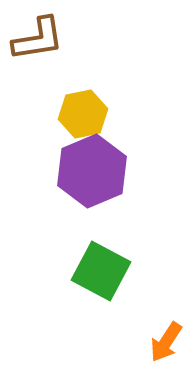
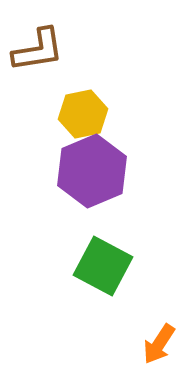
brown L-shape: moved 11 px down
green square: moved 2 px right, 5 px up
orange arrow: moved 7 px left, 2 px down
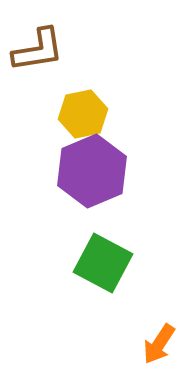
green square: moved 3 px up
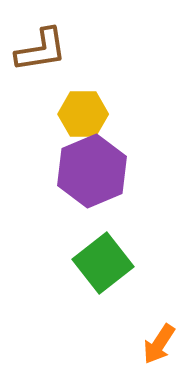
brown L-shape: moved 3 px right
yellow hexagon: rotated 12 degrees clockwise
green square: rotated 24 degrees clockwise
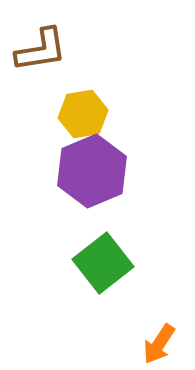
yellow hexagon: rotated 9 degrees counterclockwise
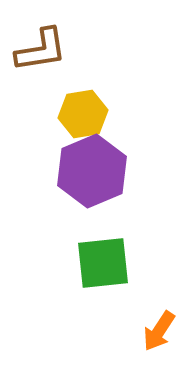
green square: rotated 32 degrees clockwise
orange arrow: moved 13 px up
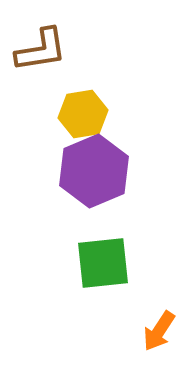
purple hexagon: moved 2 px right
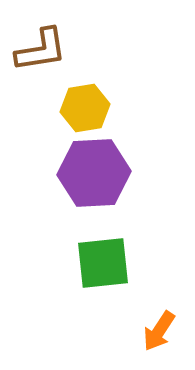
yellow hexagon: moved 2 px right, 6 px up
purple hexagon: moved 2 px down; rotated 20 degrees clockwise
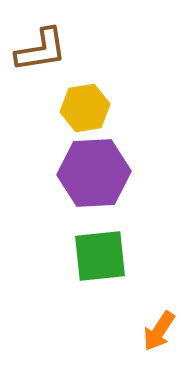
green square: moved 3 px left, 7 px up
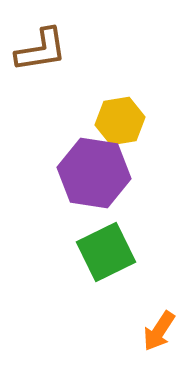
yellow hexagon: moved 35 px right, 13 px down
purple hexagon: rotated 12 degrees clockwise
green square: moved 6 px right, 4 px up; rotated 20 degrees counterclockwise
